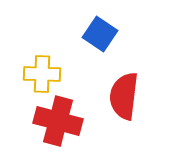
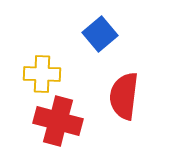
blue square: rotated 16 degrees clockwise
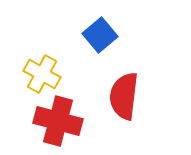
blue square: moved 1 px down
yellow cross: rotated 27 degrees clockwise
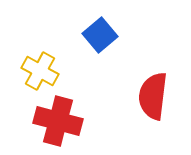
yellow cross: moved 2 px left, 3 px up
red semicircle: moved 29 px right
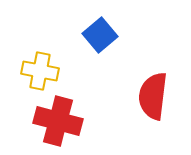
yellow cross: rotated 18 degrees counterclockwise
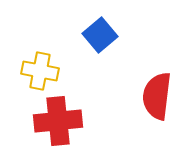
red semicircle: moved 4 px right
red cross: rotated 21 degrees counterclockwise
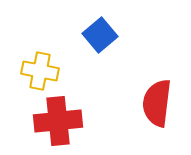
red semicircle: moved 7 px down
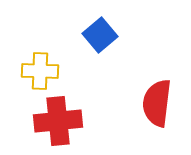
yellow cross: rotated 9 degrees counterclockwise
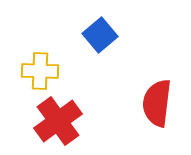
red cross: rotated 30 degrees counterclockwise
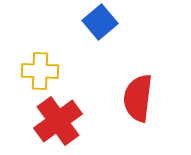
blue square: moved 13 px up
red semicircle: moved 19 px left, 5 px up
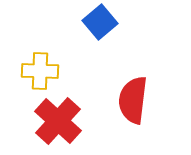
red semicircle: moved 5 px left, 2 px down
red cross: rotated 12 degrees counterclockwise
